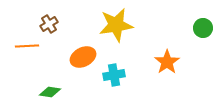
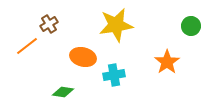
green circle: moved 12 px left, 2 px up
orange line: rotated 35 degrees counterclockwise
orange ellipse: rotated 40 degrees clockwise
green diamond: moved 13 px right
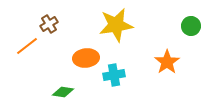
orange ellipse: moved 3 px right, 1 px down; rotated 20 degrees counterclockwise
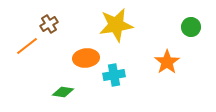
green circle: moved 1 px down
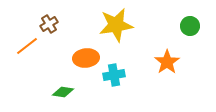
green circle: moved 1 px left, 1 px up
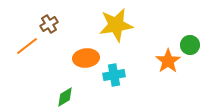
green circle: moved 19 px down
orange star: moved 1 px right, 1 px up
green diamond: moved 2 px right, 5 px down; rotated 40 degrees counterclockwise
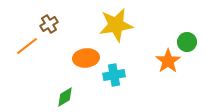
green circle: moved 3 px left, 3 px up
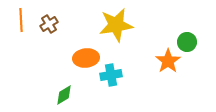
orange line: moved 6 px left, 26 px up; rotated 55 degrees counterclockwise
cyan cross: moved 3 px left
green diamond: moved 1 px left, 2 px up
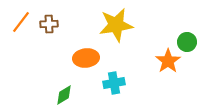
orange line: moved 2 px down; rotated 40 degrees clockwise
brown cross: rotated 30 degrees clockwise
cyan cross: moved 3 px right, 8 px down
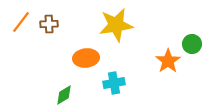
green circle: moved 5 px right, 2 px down
